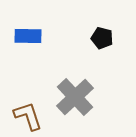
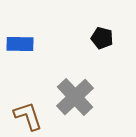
blue rectangle: moved 8 px left, 8 px down
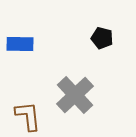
gray cross: moved 2 px up
brown L-shape: rotated 12 degrees clockwise
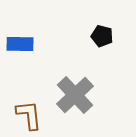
black pentagon: moved 2 px up
brown L-shape: moved 1 px right, 1 px up
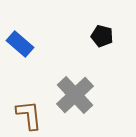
blue rectangle: rotated 40 degrees clockwise
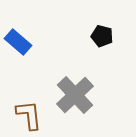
blue rectangle: moved 2 px left, 2 px up
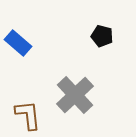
blue rectangle: moved 1 px down
brown L-shape: moved 1 px left
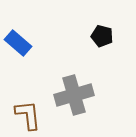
gray cross: moved 1 px left; rotated 27 degrees clockwise
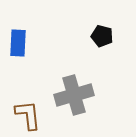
blue rectangle: rotated 52 degrees clockwise
